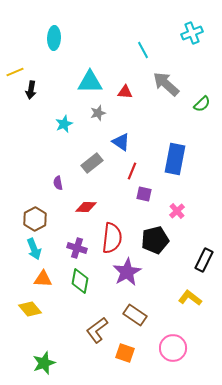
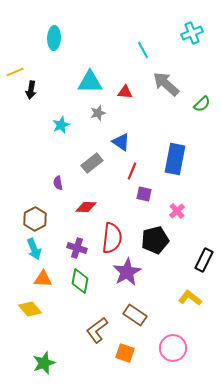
cyan star: moved 3 px left, 1 px down
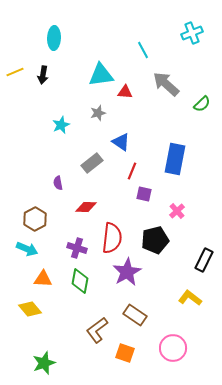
cyan triangle: moved 11 px right, 7 px up; rotated 8 degrees counterclockwise
black arrow: moved 12 px right, 15 px up
cyan arrow: moved 7 px left; rotated 45 degrees counterclockwise
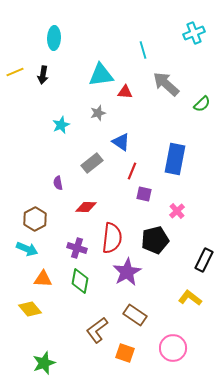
cyan cross: moved 2 px right
cyan line: rotated 12 degrees clockwise
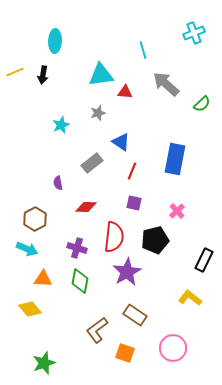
cyan ellipse: moved 1 px right, 3 px down
purple square: moved 10 px left, 9 px down
red semicircle: moved 2 px right, 1 px up
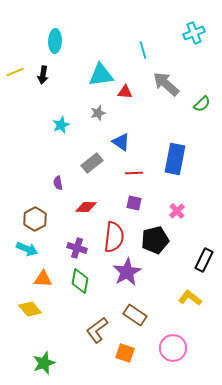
red line: moved 2 px right, 2 px down; rotated 66 degrees clockwise
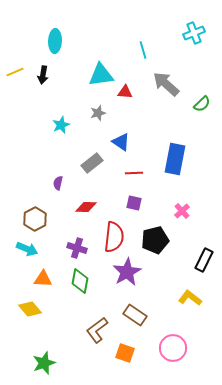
purple semicircle: rotated 24 degrees clockwise
pink cross: moved 5 px right
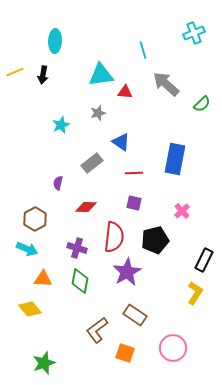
yellow L-shape: moved 5 px right, 5 px up; rotated 85 degrees clockwise
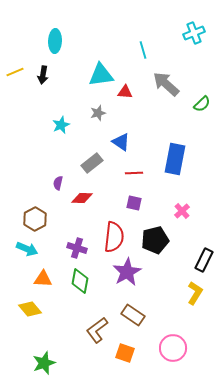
red diamond: moved 4 px left, 9 px up
brown rectangle: moved 2 px left
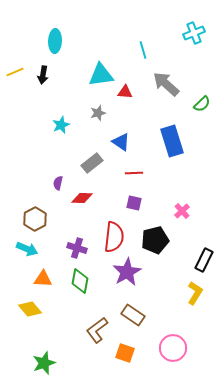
blue rectangle: moved 3 px left, 18 px up; rotated 28 degrees counterclockwise
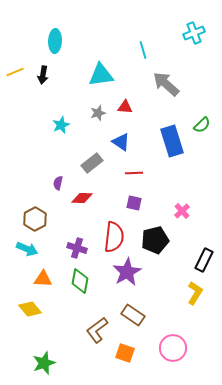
red triangle: moved 15 px down
green semicircle: moved 21 px down
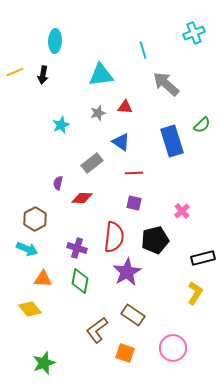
black rectangle: moved 1 px left, 2 px up; rotated 50 degrees clockwise
